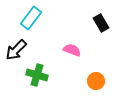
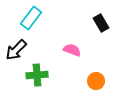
green cross: rotated 20 degrees counterclockwise
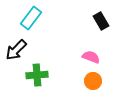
black rectangle: moved 2 px up
pink semicircle: moved 19 px right, 7 px down
orange circle: moved 3 px left
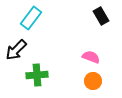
black rectangle: moved 5 px up
